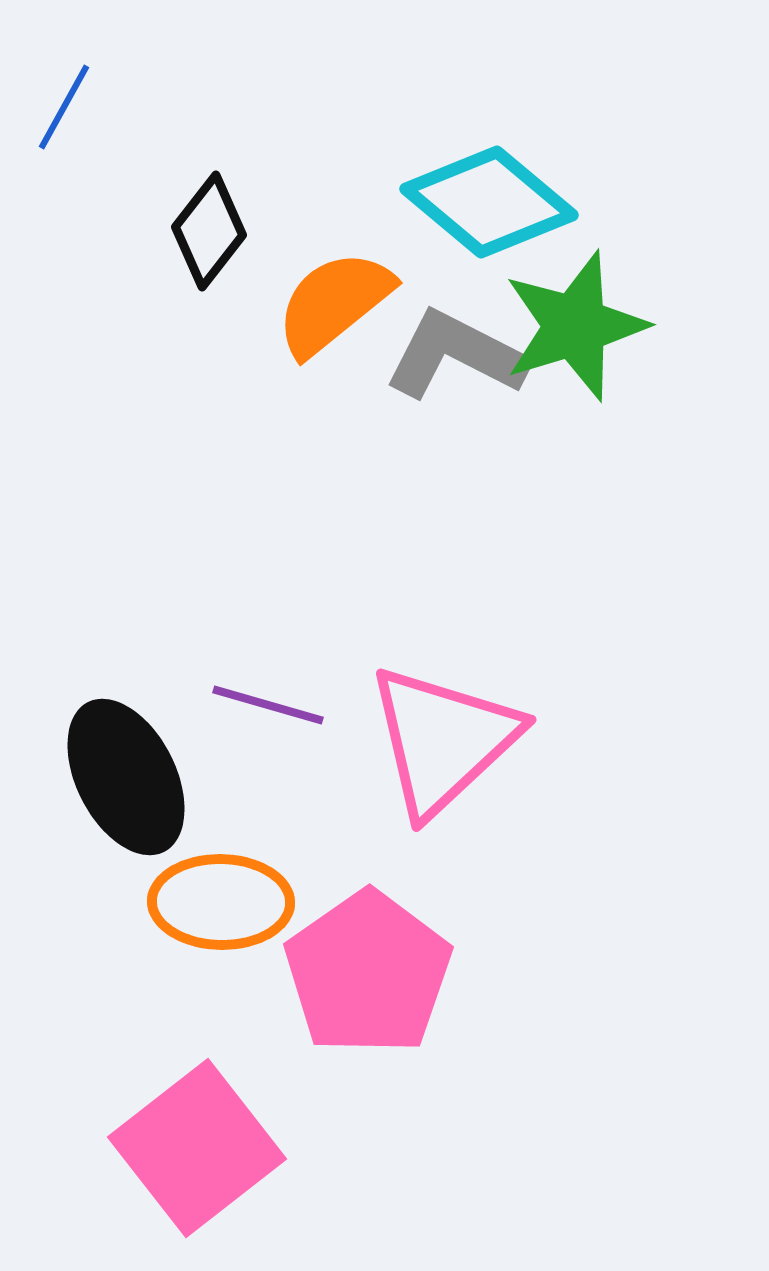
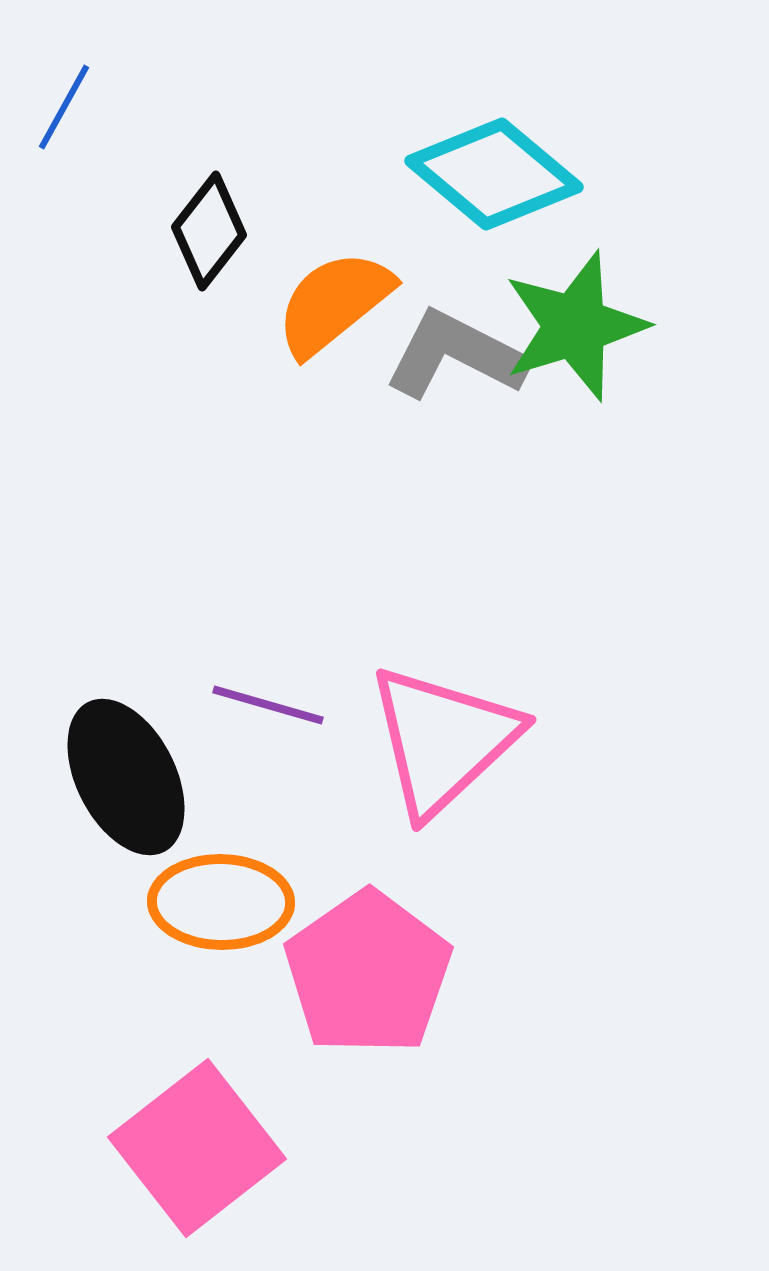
cyan diamond: moved 5 px right, 28 px up
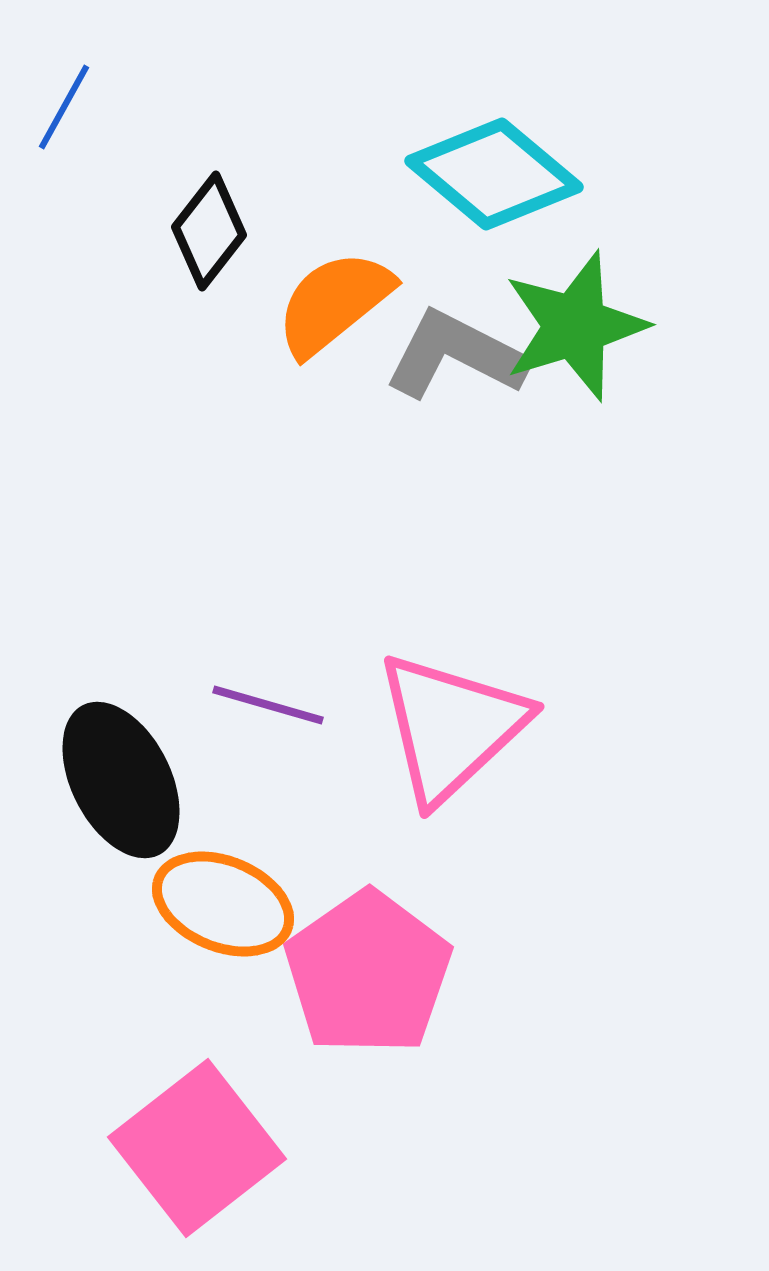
pink triangle: moved 8 px right, 13 px up
black ellipse: moved 5 px left, 3 px down
orange ellipse: moved 2 px right, 2 px down; rotated 21 degrees clockwise
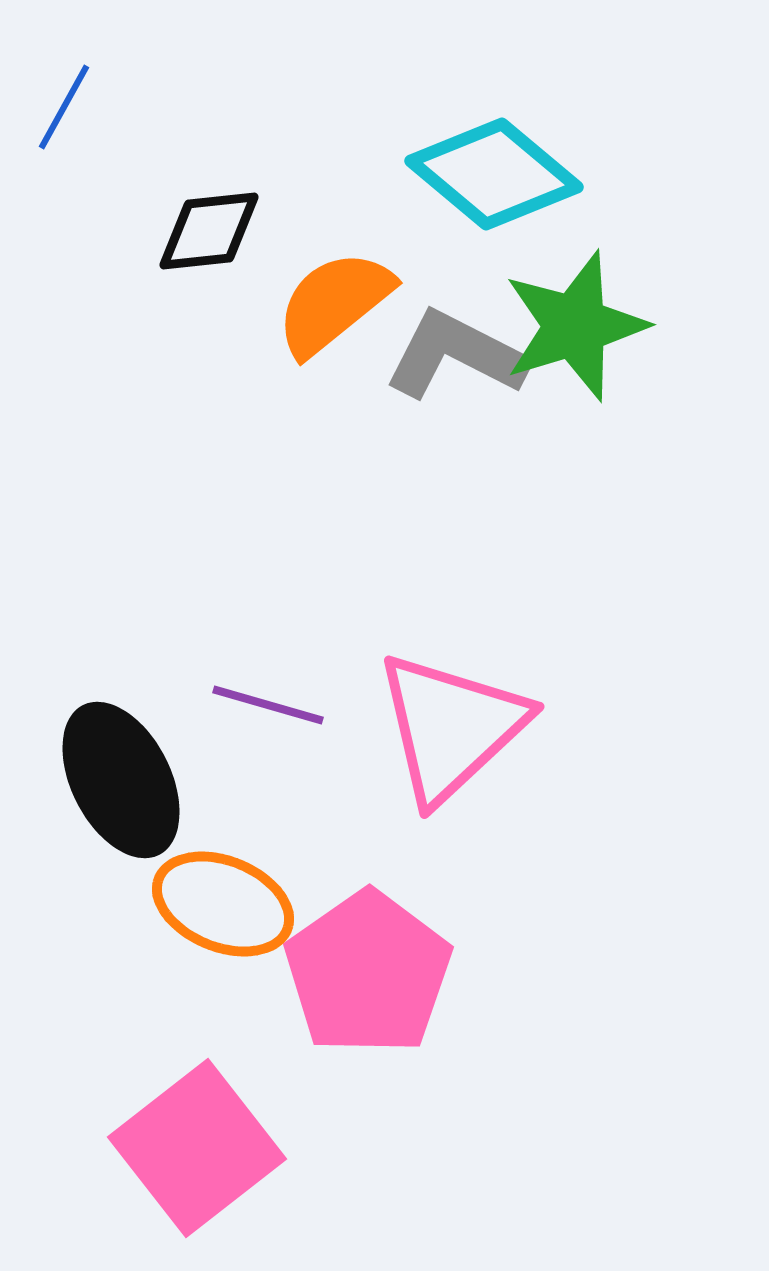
black diamond: rotated 46 degrees clockwise
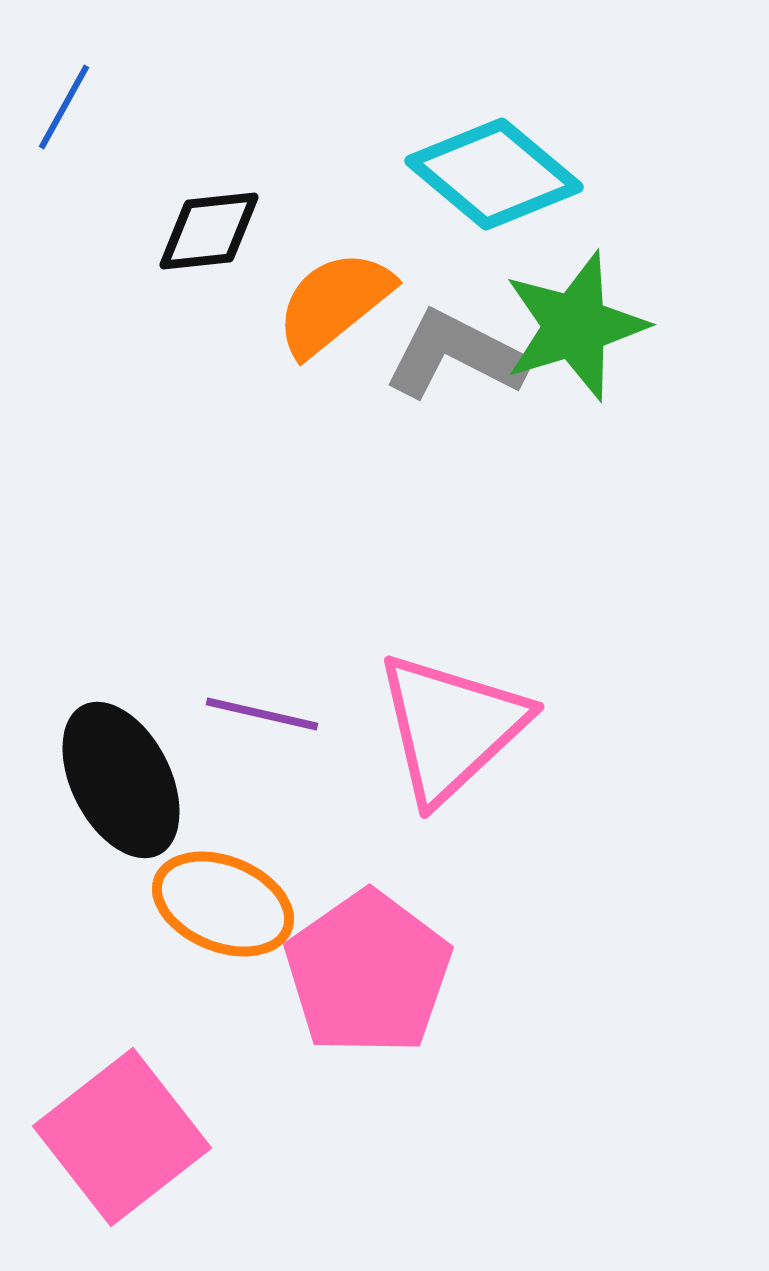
purple line: moved 6 px left, 9 px down; rotated 3 degrees counterclockwise
pink square: moved 75 px left, 11 px up
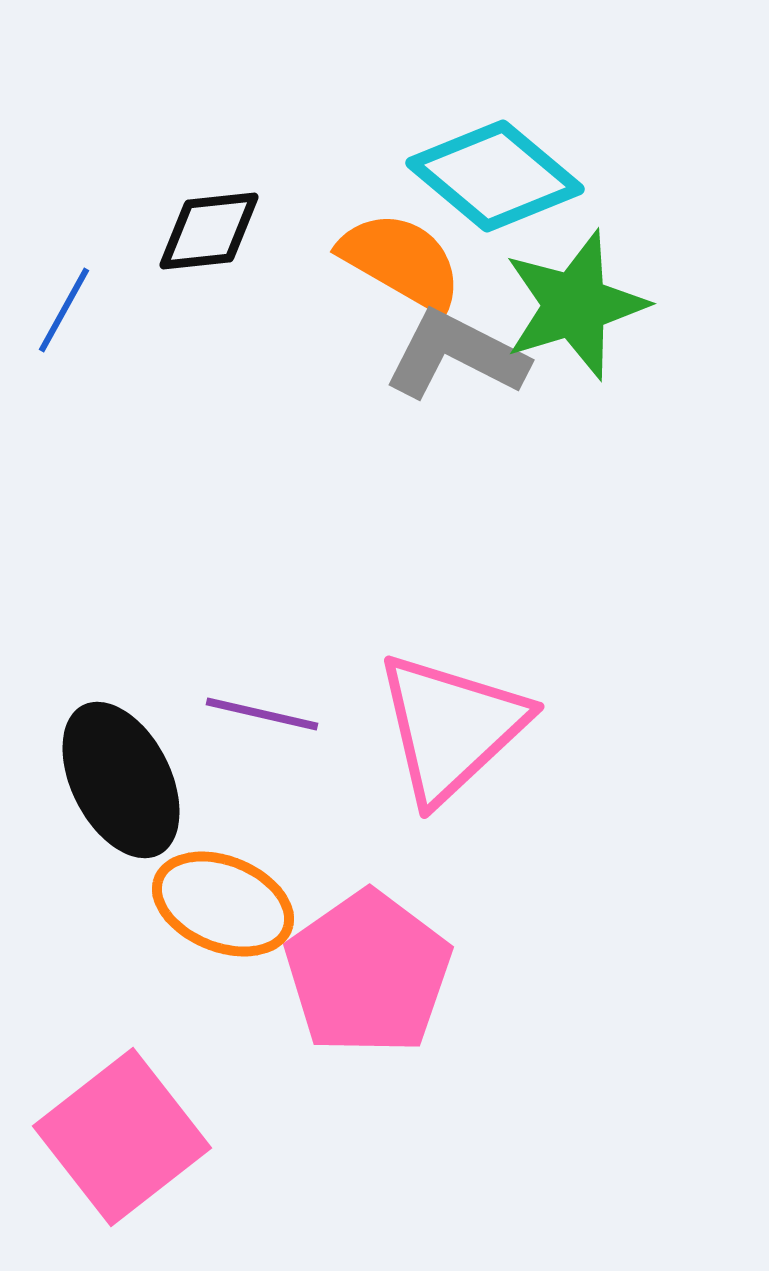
blue line: moved 203 px down
cyan diamond: moved 1 px right, 2 px down
orange semicircle: moved 67 px right, 42 px up; rotated 69 degrees clockwise
green star: moved 21 px up
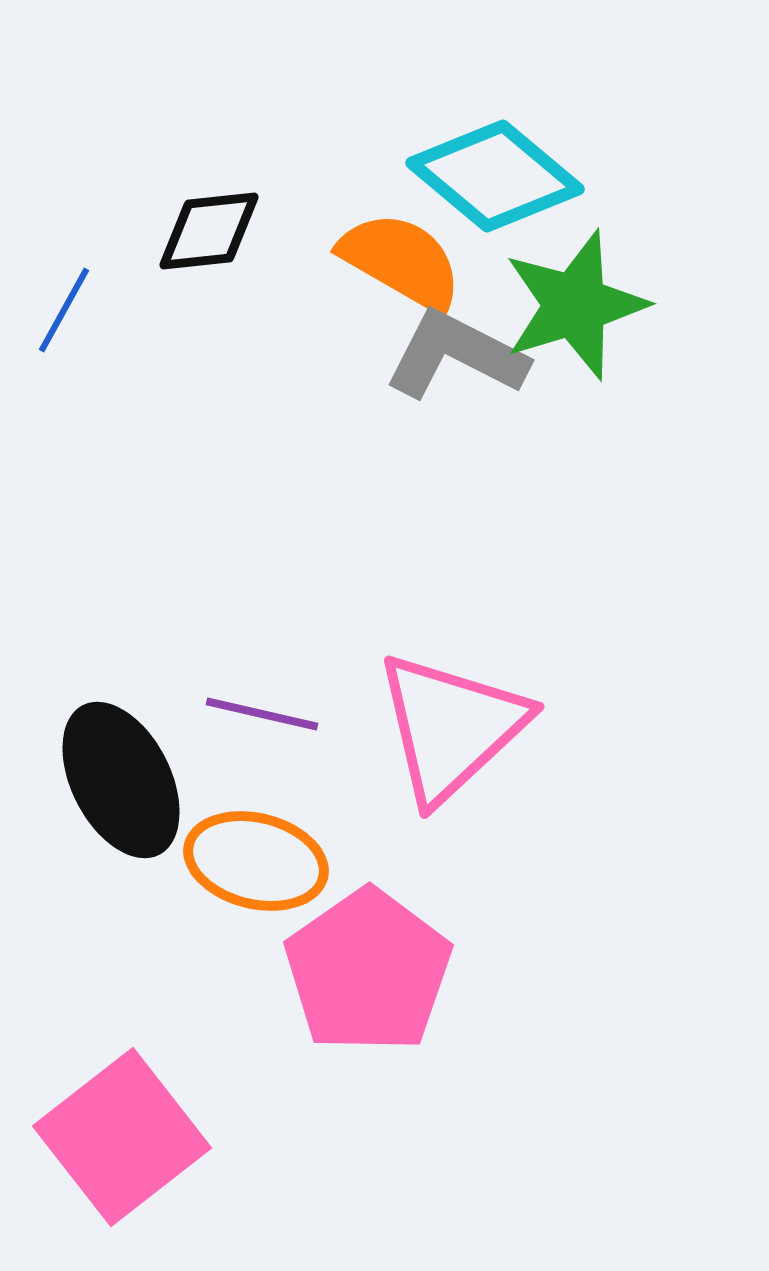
orange ellipse: moved 33 px right, 43 px up; rotated 8 degrees counterclockwise
pink pentagon: moved 2 px up
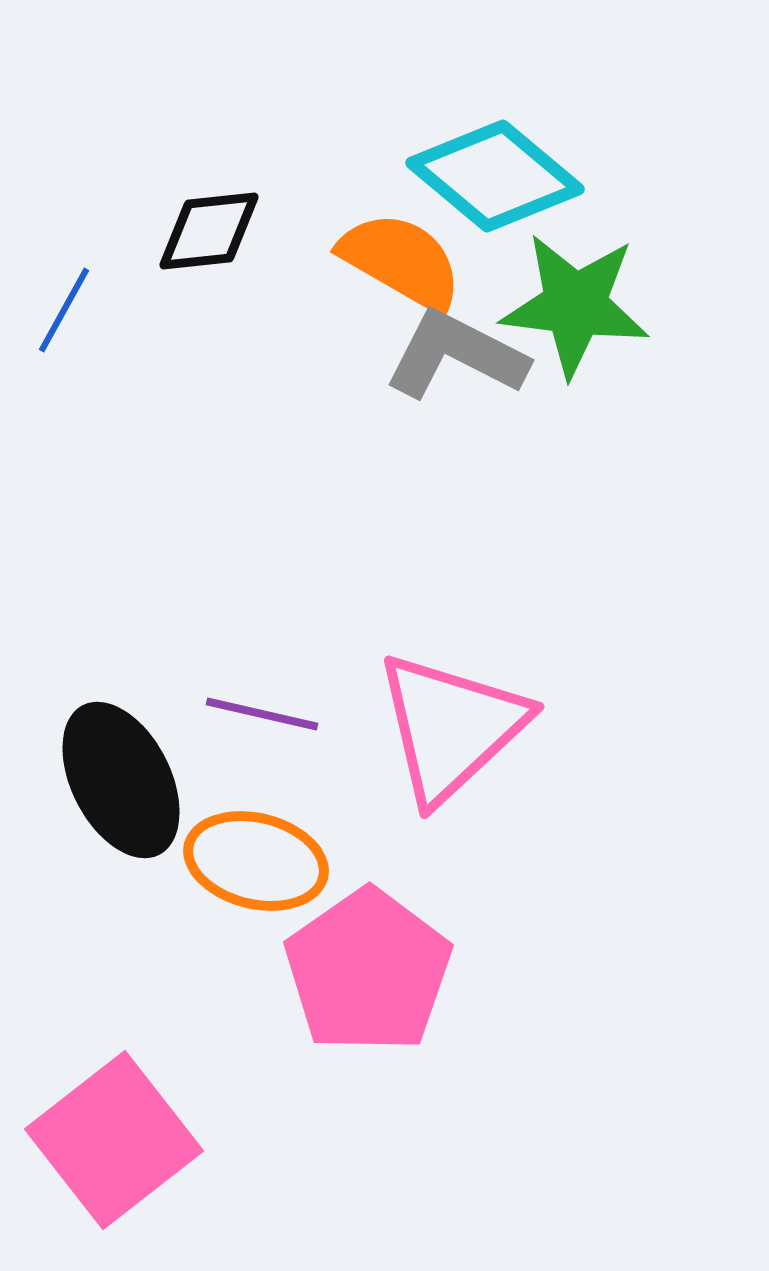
green star: rotated 24 degrees clockwise
pink square: moved 8 px left, 3 px down
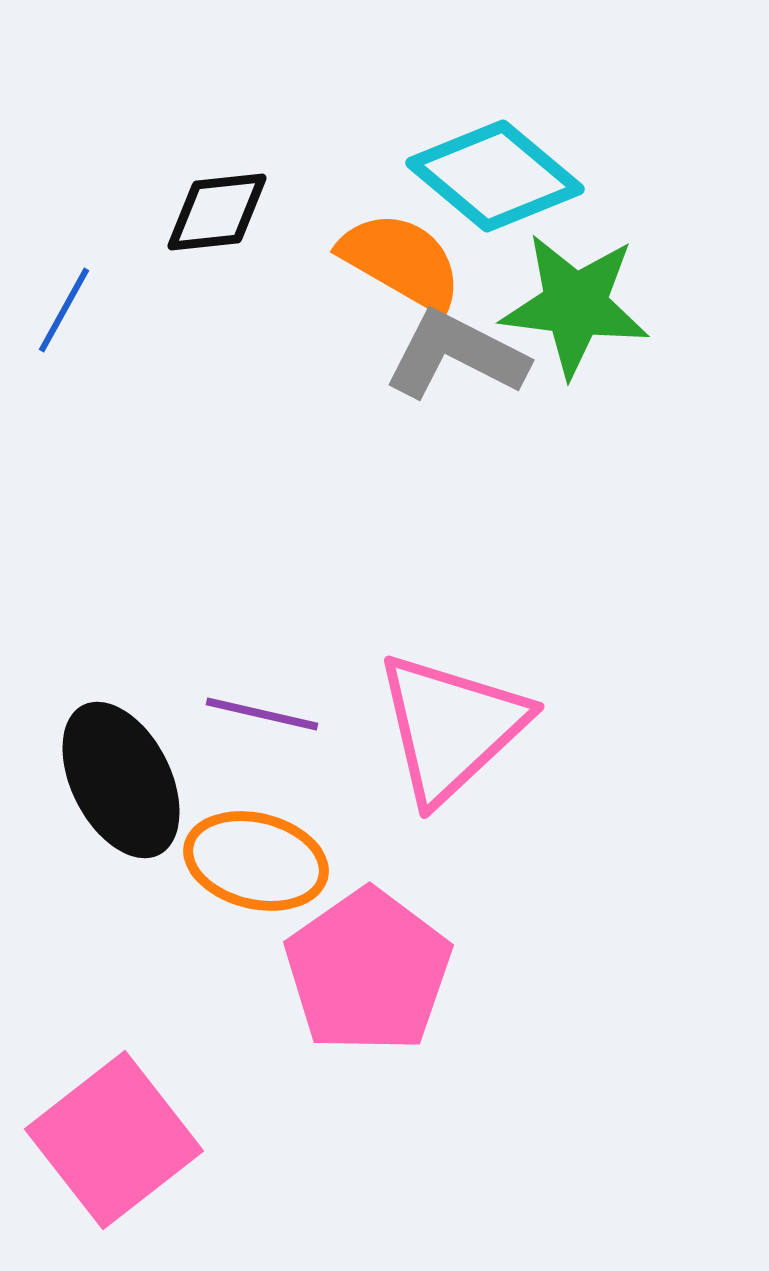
black diamond: moved 8 px right, 19 px up
